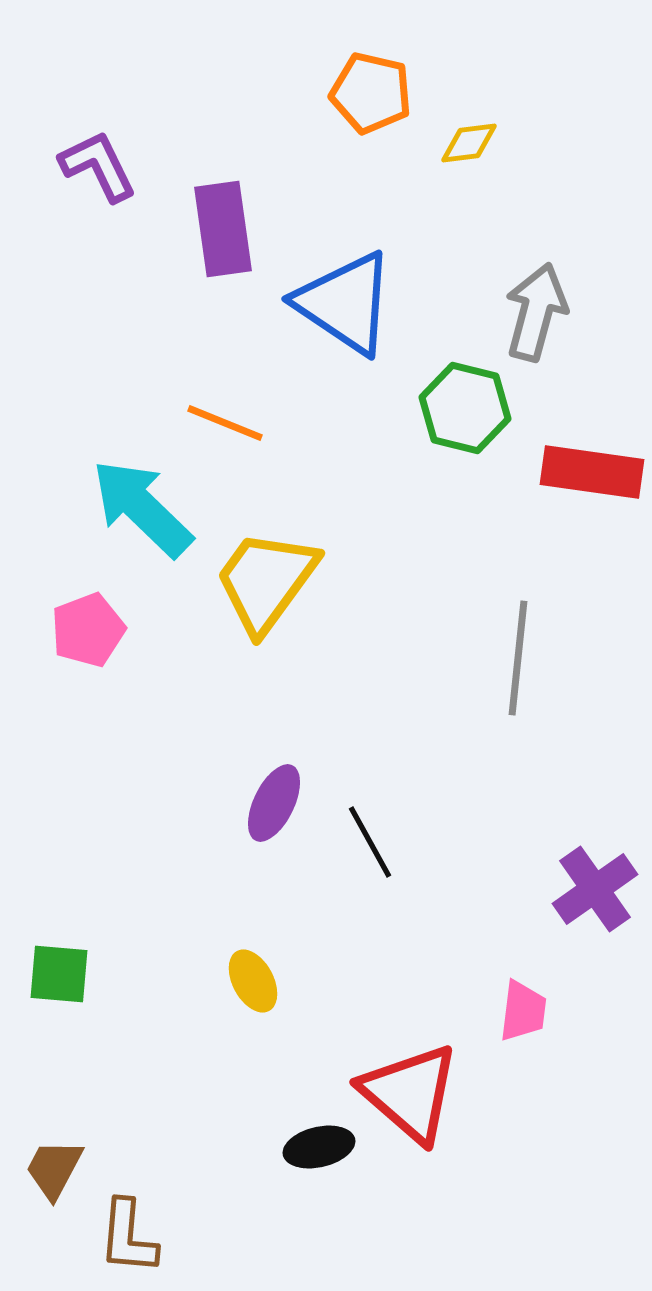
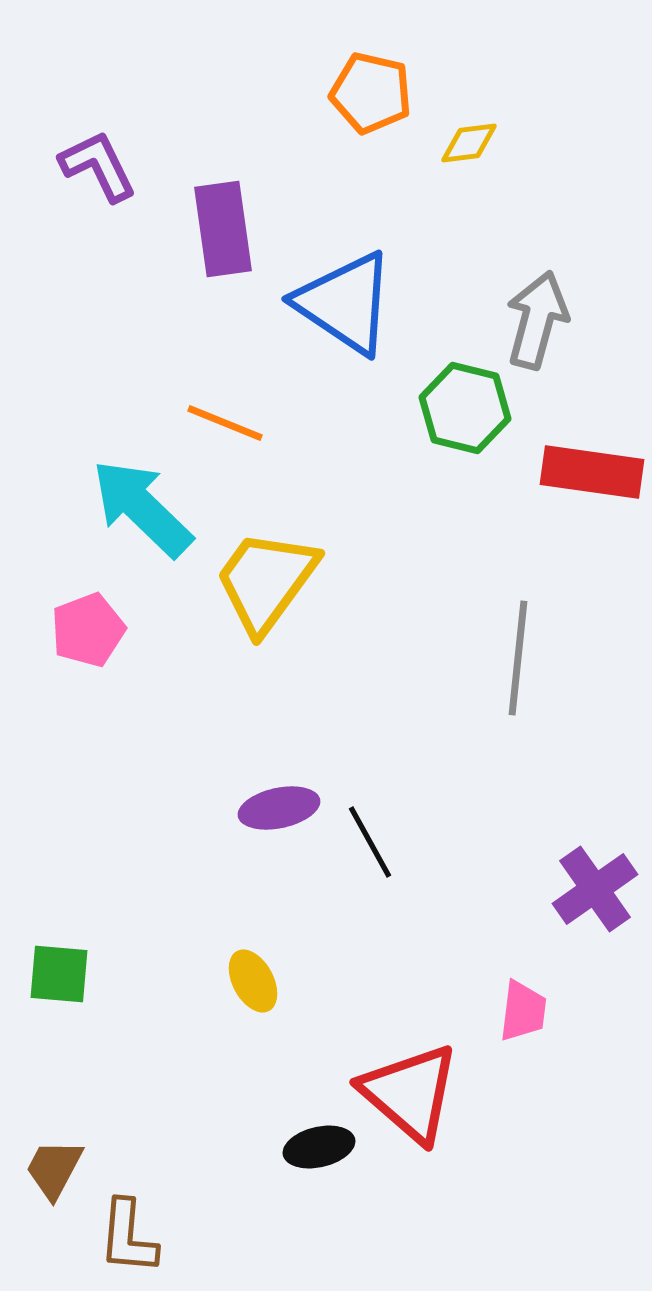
gray arrow: moved 1 px right, 8 px down
purple ellipse: moved 5 px right, 5 px down; rotated 52 degrees clockwise
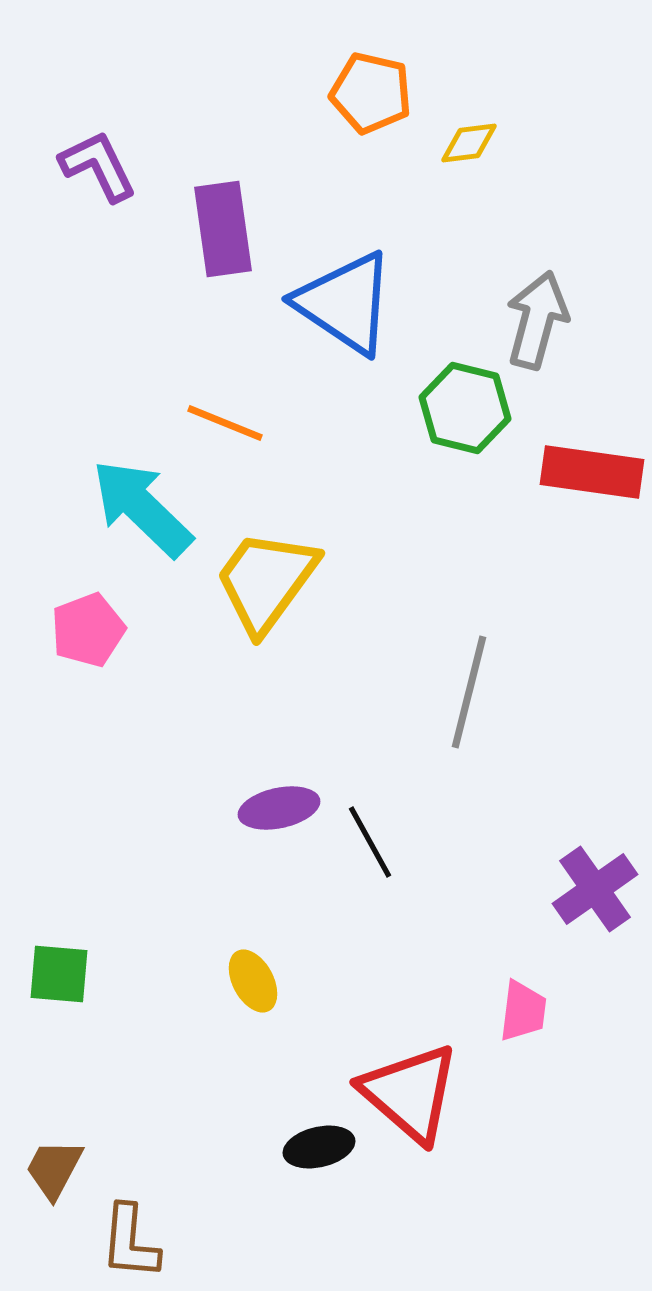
gray line: moved 49 px left, 34 px down; rotated 8 degrees clockwise
brown L-shape: moved 2 px right, 5 px down
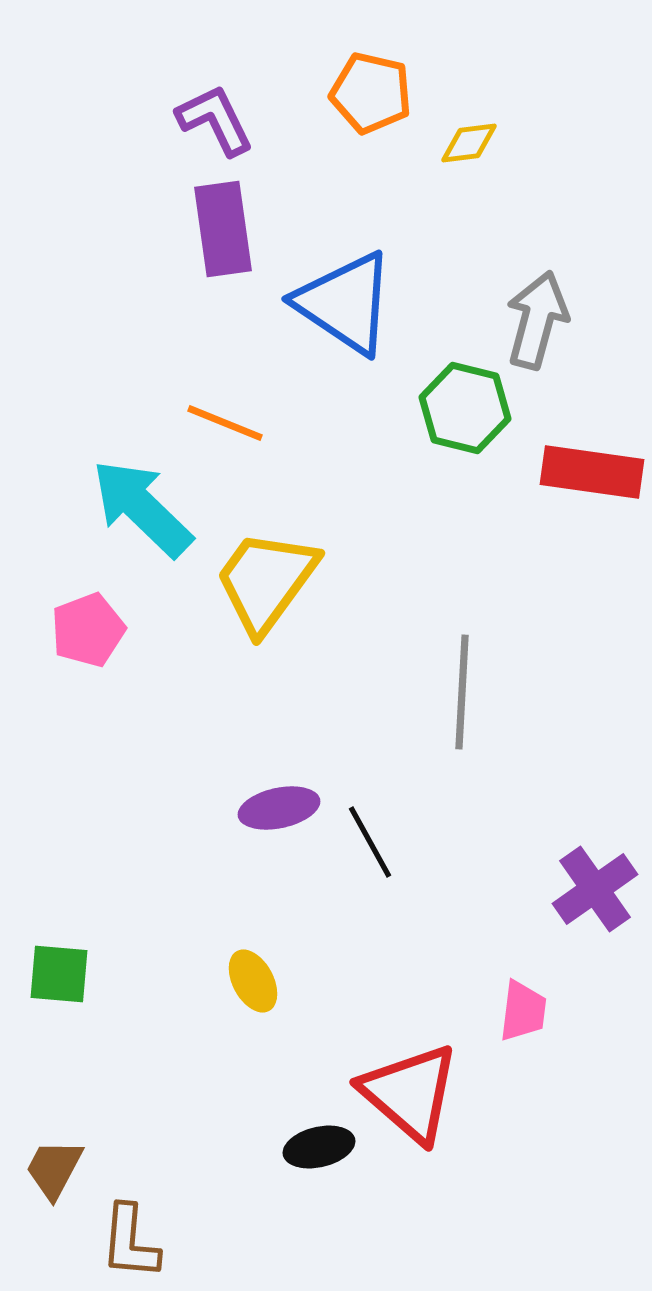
purple L-shape: moved 117 px right, 46 px up
gray line: moved 7 px left; rotated 11 degrees counterclockwise
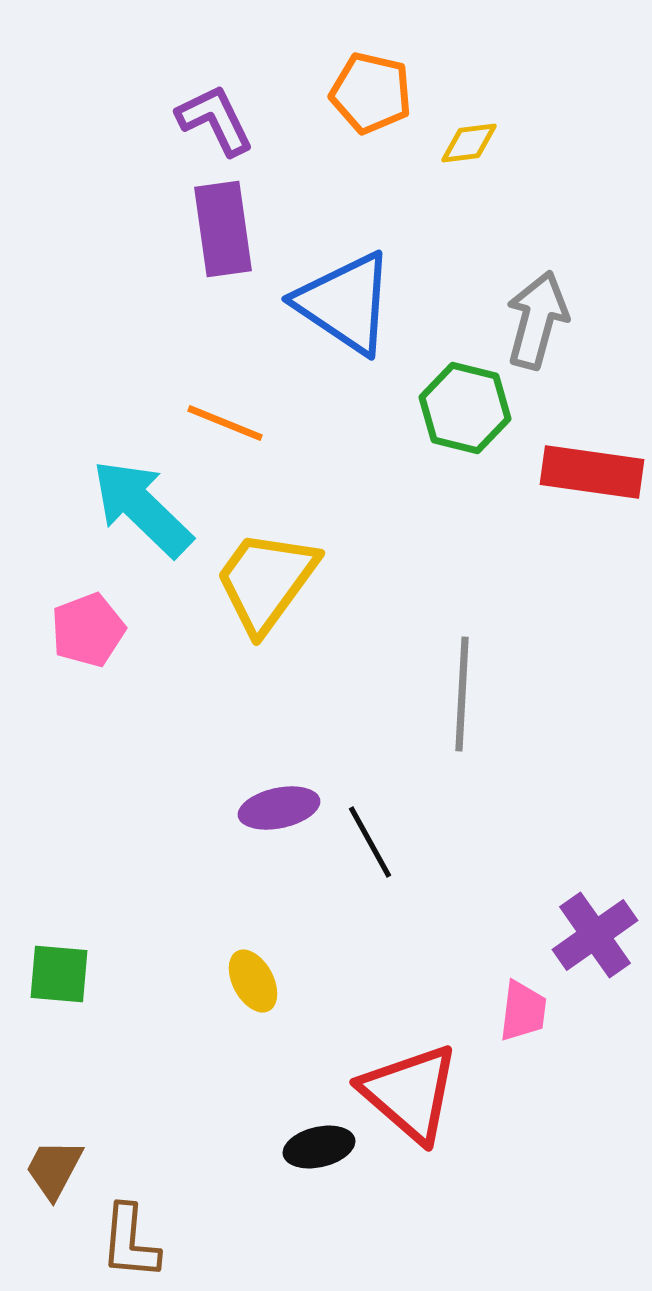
gray line: moved 2 px down
purple cross: moved 46 px down
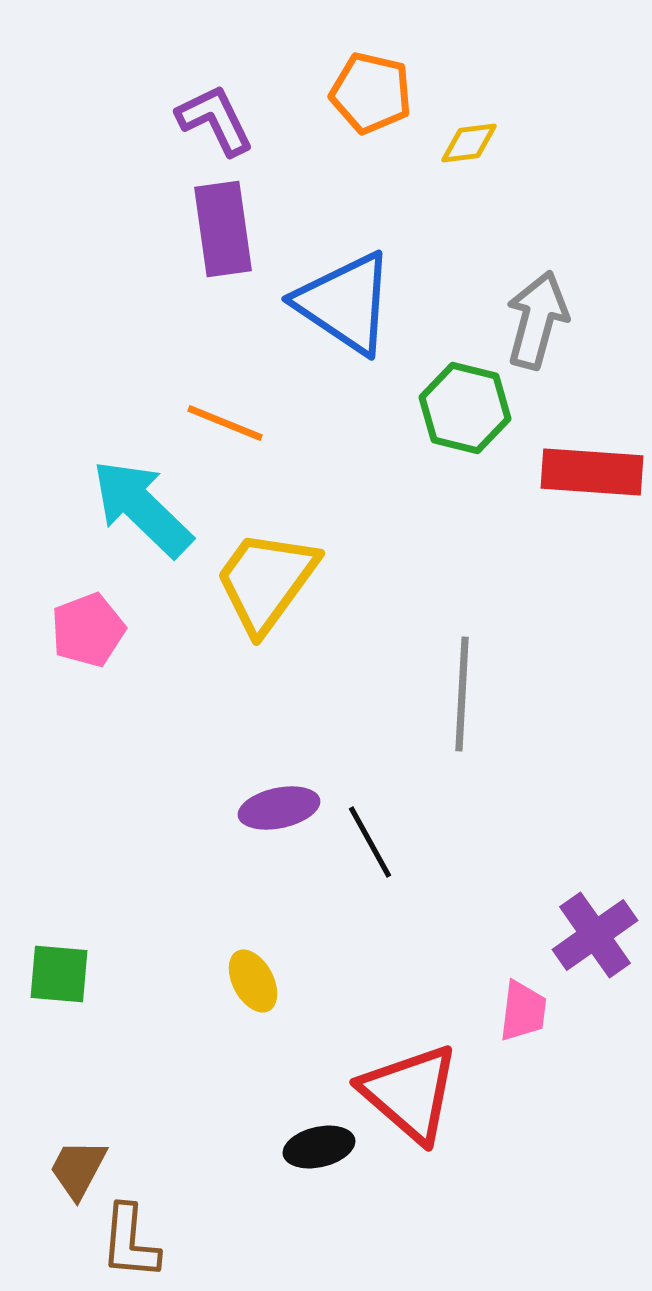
red rectangle: rotated 4 degrees counterclockwise
brown trapezoid: moved 24 px right
